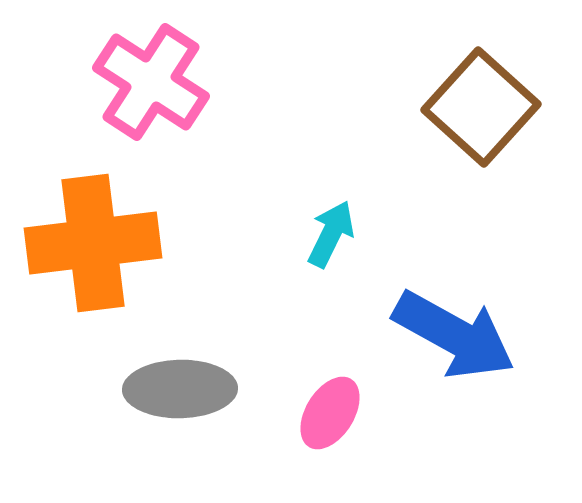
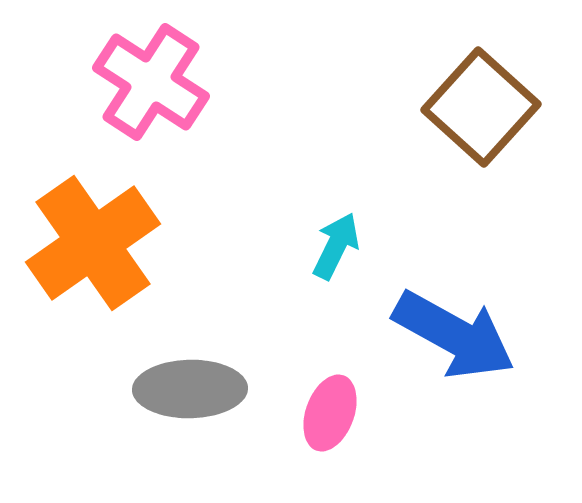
cyan arrow: moved 5 px right, 12 px down
orange cross: rotated 28 degrees counterclockwise
gray ellipse: moved 10 px right
pink ellipse: rotated 12 degrees counterclockwise
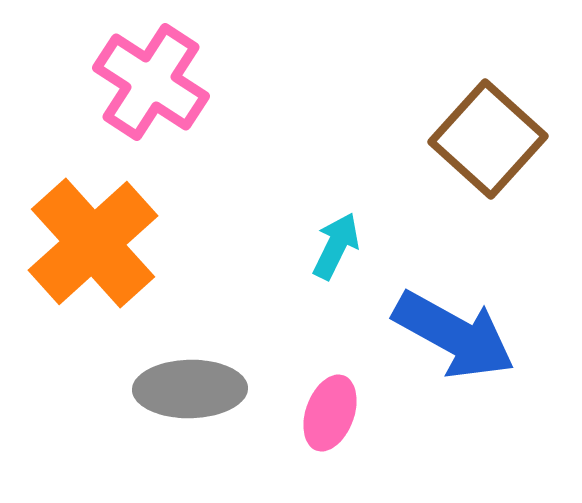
brown square: moved 7 px right, 32 px down
orange cross: rotated 7 degrees counterclockwise
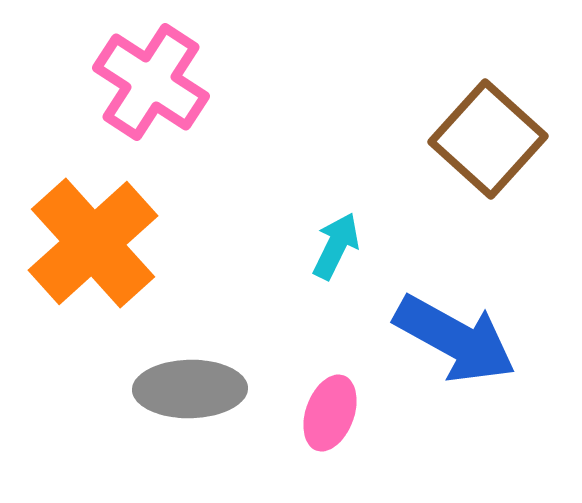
blue arrow: moved 1 px right, 4 px down
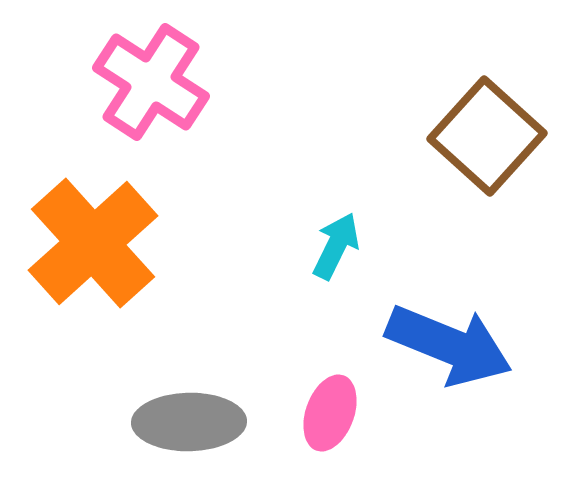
brown square: moved 1 px left, 3 px up
blue arrow: moved 6 px left, 6 px down; rotated 7 degrees counterclockwise
gray ellipse: moved 1 px left, 33 px down
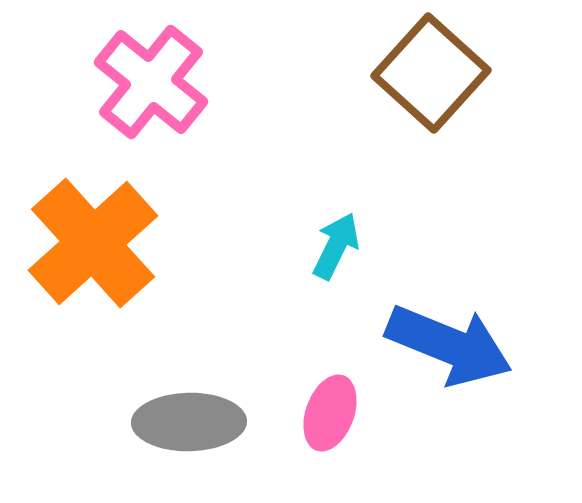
pink cross: rotated 6 degrees clockwise
brown square: moved 56 px left, 63 px up
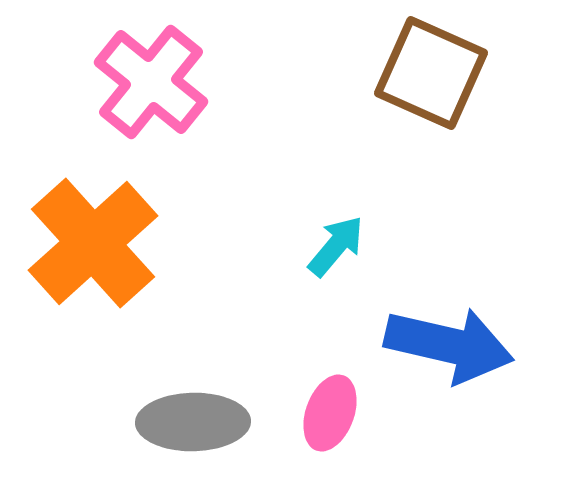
brown square: rotated 18 degrees counterclockwise
cyan arrow: rotated 14 degrees clockwise
blue arrow: rotated 9 degrees counterclockwise
gray ellipse: moved 4 px right
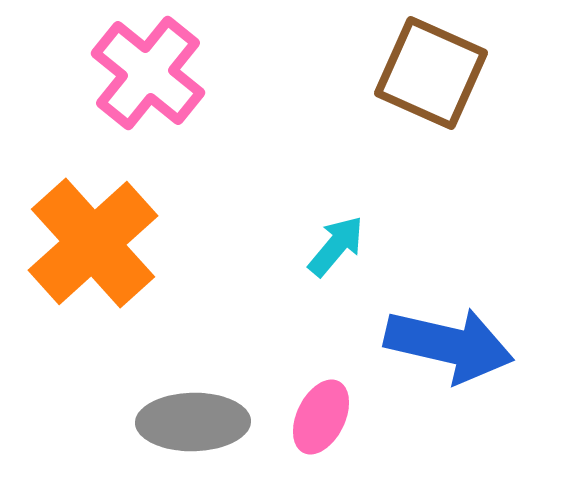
pink cross: moved 3 px left, 9 px up
pink ellipse: moved 9 px left, 4 px down; rotated 6 degrees clockwise
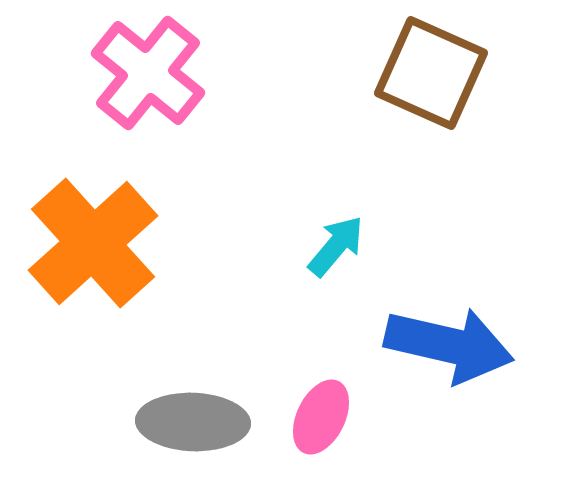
gray ellipse: rotated 3 degrees clockwise
